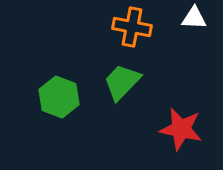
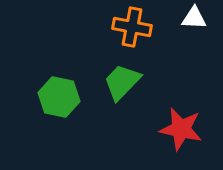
green hexagon: rotated 9 degrees counterclockwise
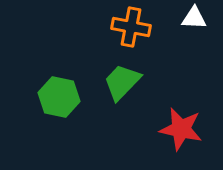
orange cross: moved 1 px left
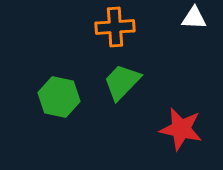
orange cross: moved 16 px left; rotated 15 degrees counterclockwise
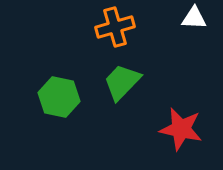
orange cross: rotated 12 degrees counterclockwise
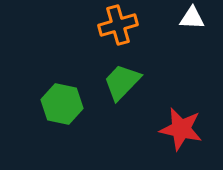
white triangle: moved 2 px left
orange cross: moved 3 px right, 2 px up
green hexagon: moved 3 px right, 7 px down
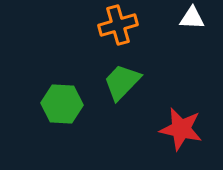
green hexagon: rotated 9 degrees counterclockwise
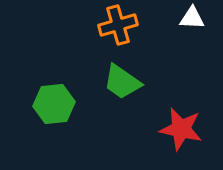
green trapezoid: rotated 99 degrees counterclockwise
green hexagon: moved 8 px left; rotated 9 degrees counterclockwise
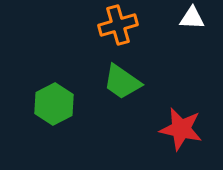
green hexagon: rotated 21 degrees counterclockwise
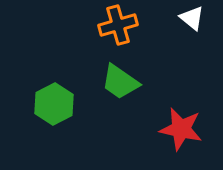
white triangle: rotated 36 degrees clockwise
green trapezoid: moved 2 px left
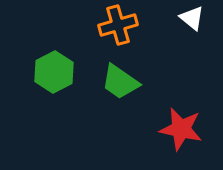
green hexagon: moved 32 px up
